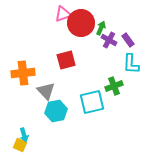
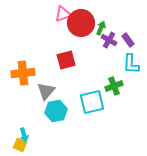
gray triangle: rotated 24 degrees clockwise
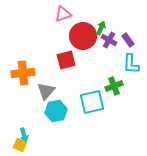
red circle: moved 2 px right, 13 px down
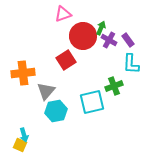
red square: rotated 18 degrees counterclockwise
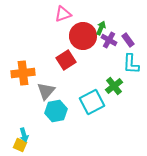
green cross: rotated 18 degrees counterclockwise
cyan square: rotated 15 degrees counterclockwise
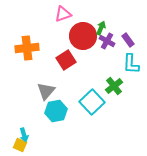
purple cross: moved 2 px left, 1 px down
orange cross: moved 4 px right, 25 px up
cyan square: rotated 15 degrees counterclockwise
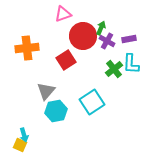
purple rectangle: moved 1 px right, 1 px up; rotated 64 degrees counterclockwise
green cross: moved 17 px up
cyan square: rotated 10 degrees clockwise
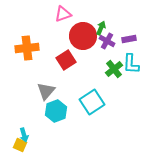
cyan hexagon: rotated 10 degrees counterclockwise
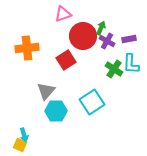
green cross: rotated 18 degrees counterclockwise
cyan hexagon: rotated 20 degrees clockwise
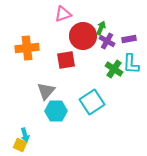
red square: rotated 24 degrees clockwise
cyan arrow: moved 1 px right
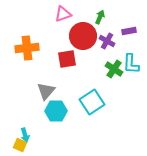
green arrow: moved 1 px left, 11 px up
purple rectangle: moved 8 px up
red square: moved 1 px right, 1 px up
